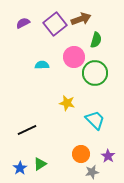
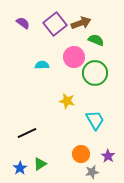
brown arrow: moved 4 px down
purple semicircle: rotated 64 degrees clockwise
green semicircle: rotated 84 degrees counterclockwise
yellow star: moved 2 px up
cyan trapezoid: rotated 15 degrees clockwise
black line: moved 3 px down
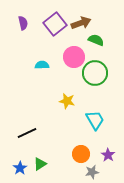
purple semicircle: rotated 40 degrees clockwise
purple star: moved 1 px up
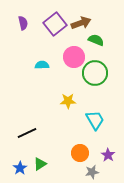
yellow star: moved 1 px right; rotated 14 degrees counterclockwise
orange circle: moved 1 px left, 1 px up
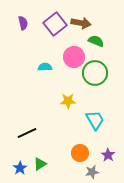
brown arrow: rotated 30 degrees clockwise
green semicircle: moved 1 px down
cyan semicircle: moved 3 px right, 2 px down
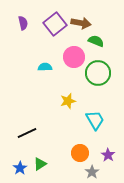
green circle: moved 3 px right
yellow star: rotated 14 degrees counterclockwise
gray star: rotated 24 degrees counterclockwise
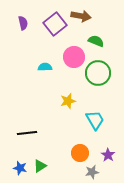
brown arrow: moved 7 px up
black line: rotated 18 degrees clockwise
green triangle: moved 2 px down
blue star: rotated 24 degrees counterclockwise
gray star: rotated 24 degrees clockwise
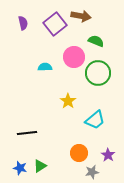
yellow star: rotated 21 degrees counterclockwise
cyan trapezoid: rotated 80 degrees clockwise
orange circle: moved 1 px left
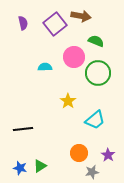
black line: moved 4 px left, 4 px up
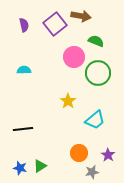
purple semicircle: moved 1 px right, 2 px down
cyan semicircle: moved 21 px left, 3 px down
